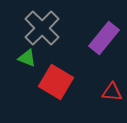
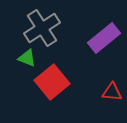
gray cross: rotated 12 degrees clockwise
purple rectangle: rotated 12 degrees clockwise
red square: moved 4 px left; rotated 20 degrees clockwise
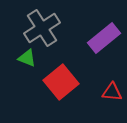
red square: moved 9 px right
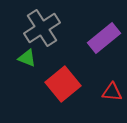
red square: moved 2 px right, 2 px down
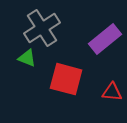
purple rectangle: moved 1 px right, 1 px down
red square: moved 3 px right, 5 px up; rotated 36 degrees counterclockwise
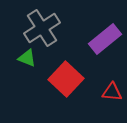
red square: rotated 28 degrees clockwise
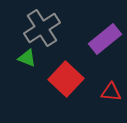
red triangle: moved 1 px left
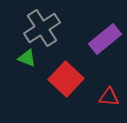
red triangle: moved 2 px left, 5 px down
